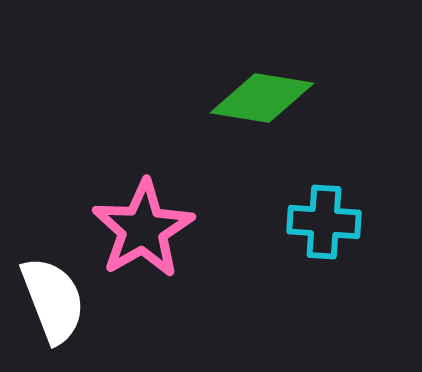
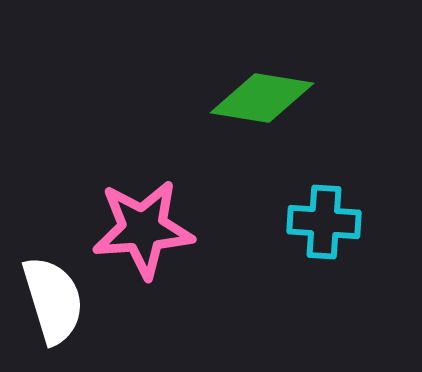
pink star: rotated 26 degrees clockwise
white semicircle: rotated 4 degrees clockwise
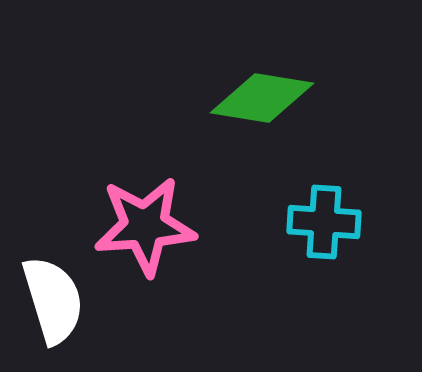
pink star: moved 2 px right, 3 px up
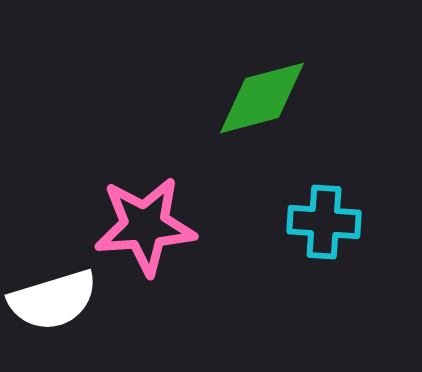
green diamond: rotated 24 degrees counterclockwise
white semicircle: rotated 90 degrees clockwise
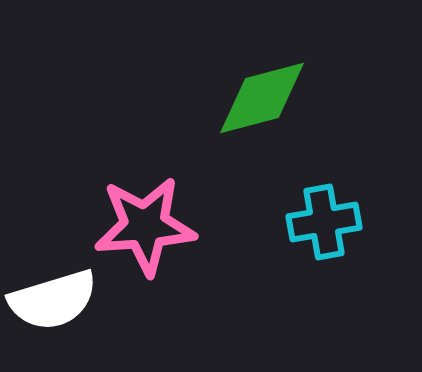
cyan cross: rotated 14 degrees counterclockwise
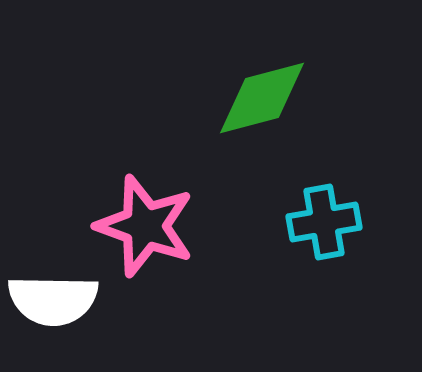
pink star: rotated 24 degrees clockwise
white semicircle: rotated 18 degrees clockwise
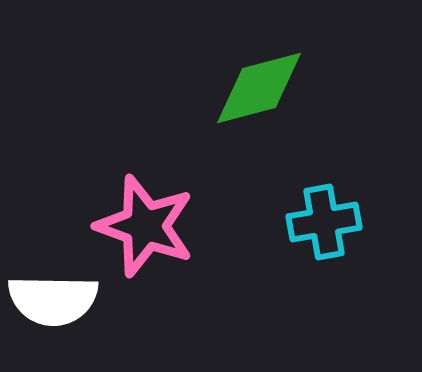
green diamond: moved 3 px left, 10 px up
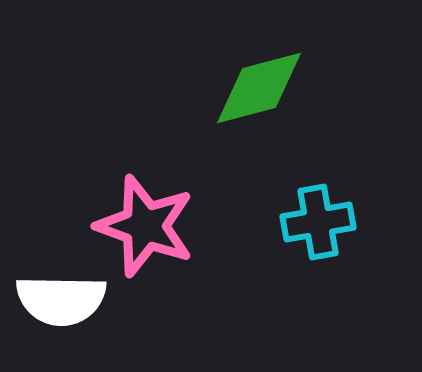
cyan cross: moved 6 px left
white semicircle: moved 8 px right
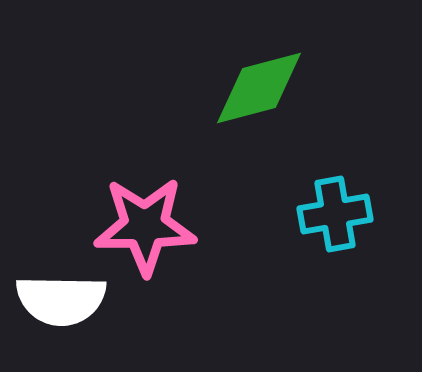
cyan cross: moved 17 px right, 8 px up
pink star: rotated 20 degrees counterclockwise
